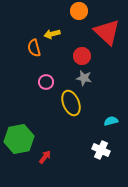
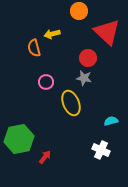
red circle: moved 6 px right, 2 px down
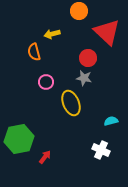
orange semicircle: moved 4 px down
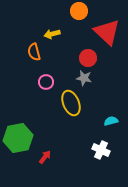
green hexagon: moved 1 px left, 1 px up
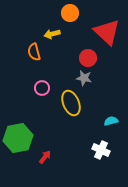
orange circle: moved 9 px left, 2 px down
pink circle: moved 4 px left, 6 px down
